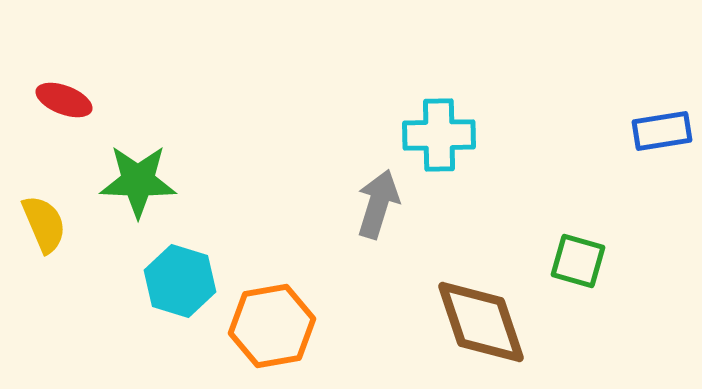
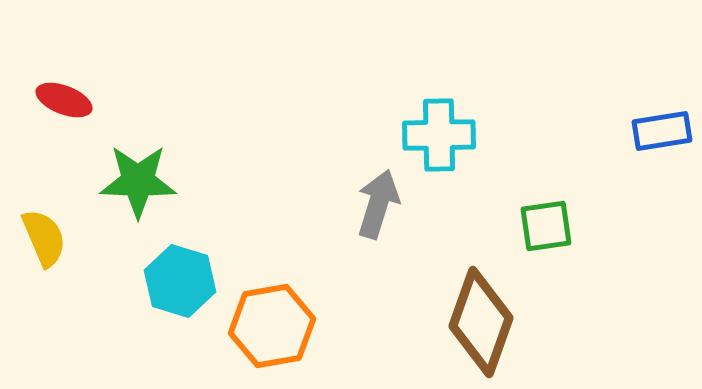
yellow semicircle: moved 14 px down
green square: moved 32 px left, 35 px up; rotated 24 degrees counterclockwise
brown diamond: rotated 38 degrees clockwise
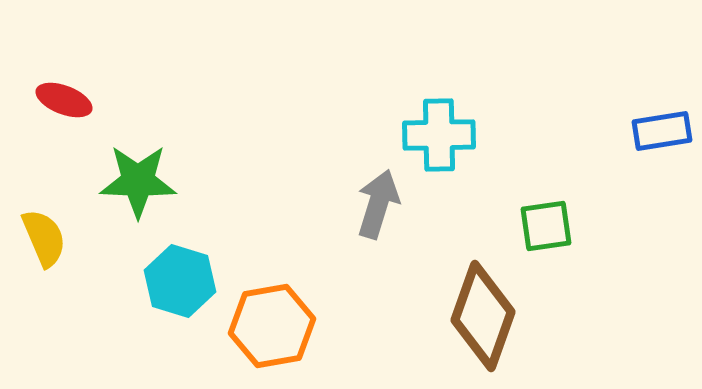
brown diamond: moved 2 px right, 6 px up
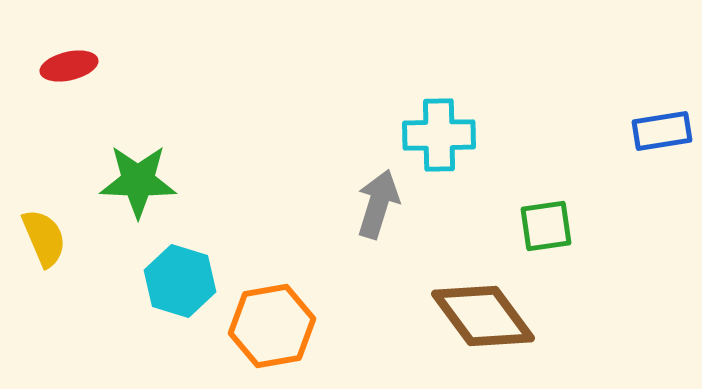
red ellipse: moved 5 px right, 34 px up; rotated 34 degrees counterclockwise
brown diamond: rotated 56 degrees counterclockwise
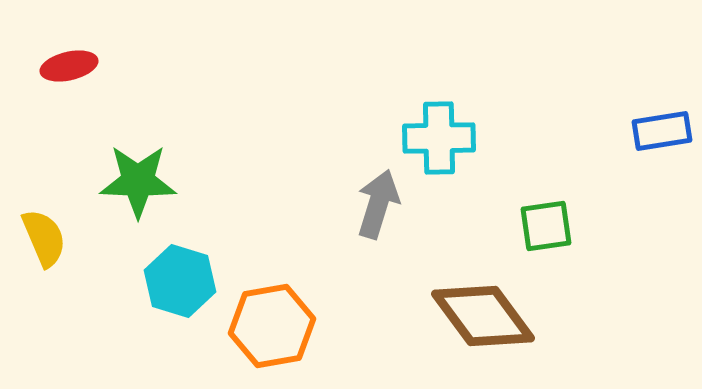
cyan cross: moved 3 px down
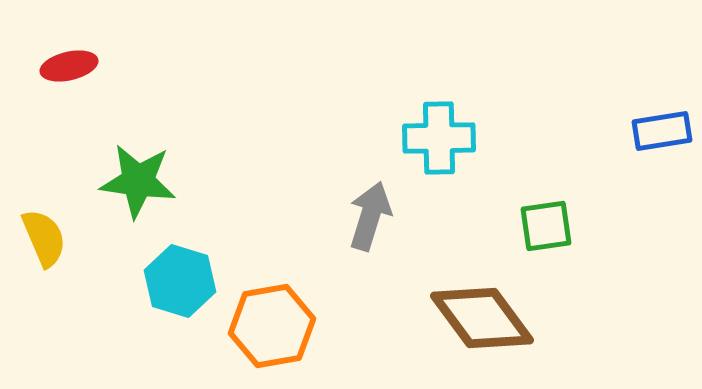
green star: rotated 6 degrees clockwise
gray arrow: moved 8 px left, 12 px down
brown diamond: moved 1 px left, 2 px down
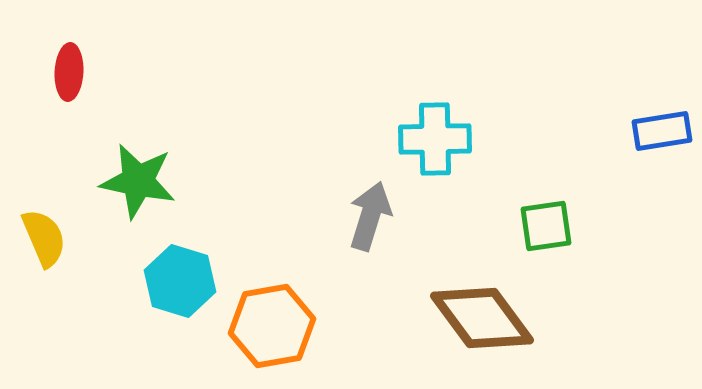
red ellipse: moved 6 px down; rotated 74 degrees counterclockwise
cyan cross: moved 4 px left, 1 px down
green star: rotated 4 degrees clockwise
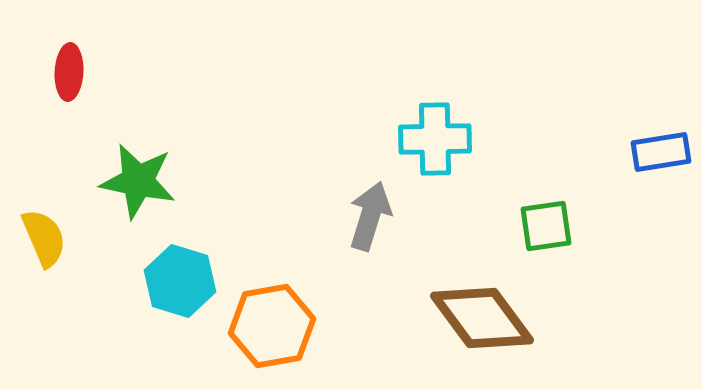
blue rectangle: moved 1 px left, 21 px down
